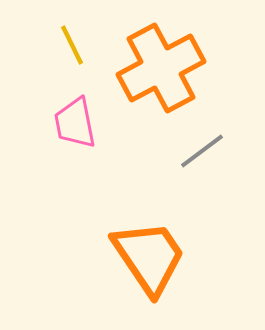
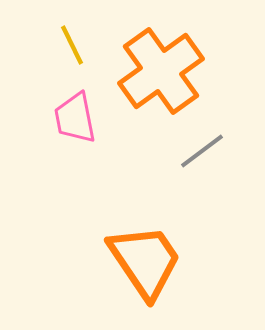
orange cross: moved 3 px down; rotated 8 degrees counterclockwise
pink trapezoid: moved 5 px up
orange trapezoid: moved 4 px left, 4 px down
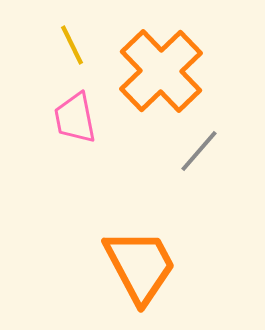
orange cross: rotated 8 degrees counterclockwise
gray line: moved 3 px left; rotated 12 degrees counterclockwise
orange trapezoid: moved 5 px left, 5 px down; rotated 6 degrees clockwise
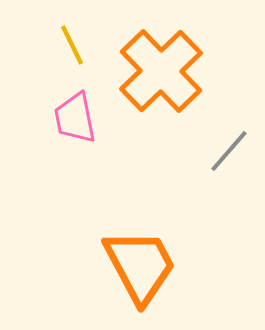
gray line: moved 30 px right
